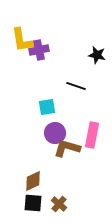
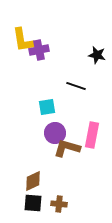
yellow L-shape: moved 1 px right
brown cross: rotated 35 degrees counterclockwise
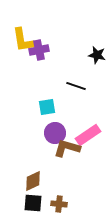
pink rectangle: moved 4 px left; rotated 45 degrees clockwise
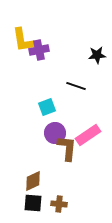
black star: rotated 18 degrees counterclockwise
cyan square: rotated 12 degrees counterclockwise
brown L-shape: rotated 80 degrees clockwise
